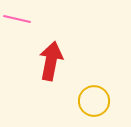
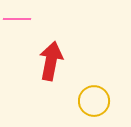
pink line: rotated 12 degrees counterclockwise
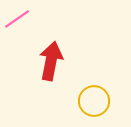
pink line: rotated 36 degrees counterclockwise
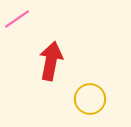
yellow circle: moved 4 px left, 2 px up
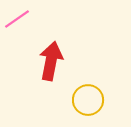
yellow circle: moved 2 px left, 1 px down
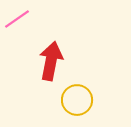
yellow circle: moved 11 px left
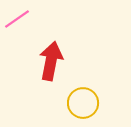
yellow circle: moved 6 px right, 3 px down
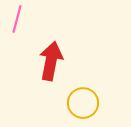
pink line: rotated 40 degrees counterclockwise
